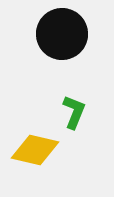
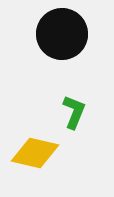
yellow diamond: moved 3 px down
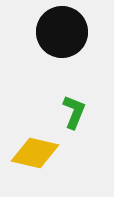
black circle: moved 2 px up
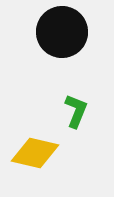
green L-shape: moved 2 px right, 1 px up
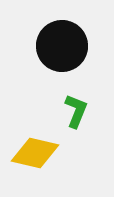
black circle: moved 14 px down
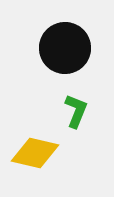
black circle: moved 3 px right, 2 px down
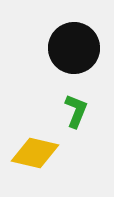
black circle: moved 9 px right
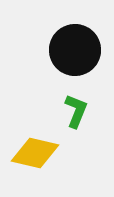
black circle: moved 1 px right, 2 px down
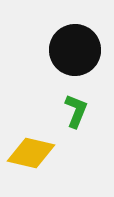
yellow diamond: moved 4 px left
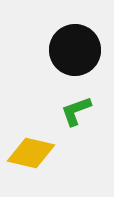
green L-shape: rotated 132 degrees counterclockwise
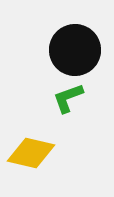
green L-shape: moved 8 px left, 13 px up
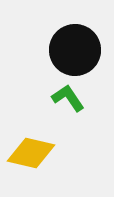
green L-shape: rotated 76 degrees clockwise
